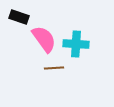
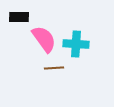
black rectangle: rotated 18 degrees counterclockwise
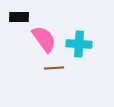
cyan cross: moved 3 px right
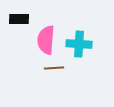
black rectangle: moved 2 px down
pink semicircle: moved 2 px right, 1 px down; rotated 140 degrees counterclockwise
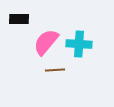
pink semicircle: moved 2 px down; rotated 36 degrees clockwise
brown line: moved 1 px right, 2 px down
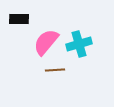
cyan cross: rotated 20 degrees counterclockwise
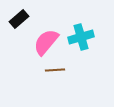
black rectangle: rotated 42 degrees counterclockwise
cyan cross: moved 2 px right, 7 px up
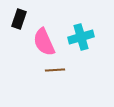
black rectangle: rotated 30 degrees counterclockwise
pink semicircle: moved 2 px left; rotated 64 degrees counterclockwise
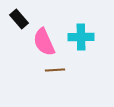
black rectangle: rotated 60 degrees counterclockwise
cyan cross: rotated 15 degrees clockwise
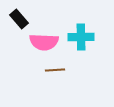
pink semicircle: rotated 64 degrees counterclockwise
